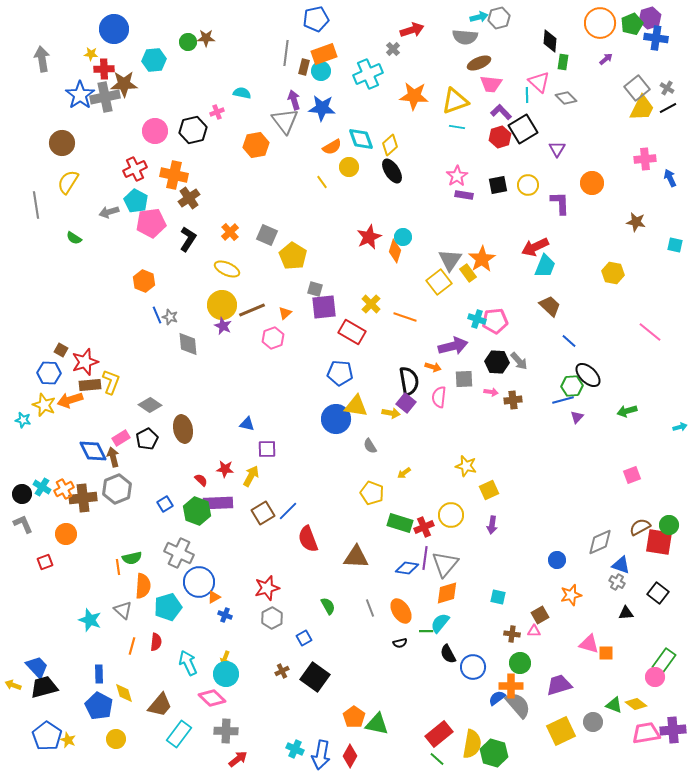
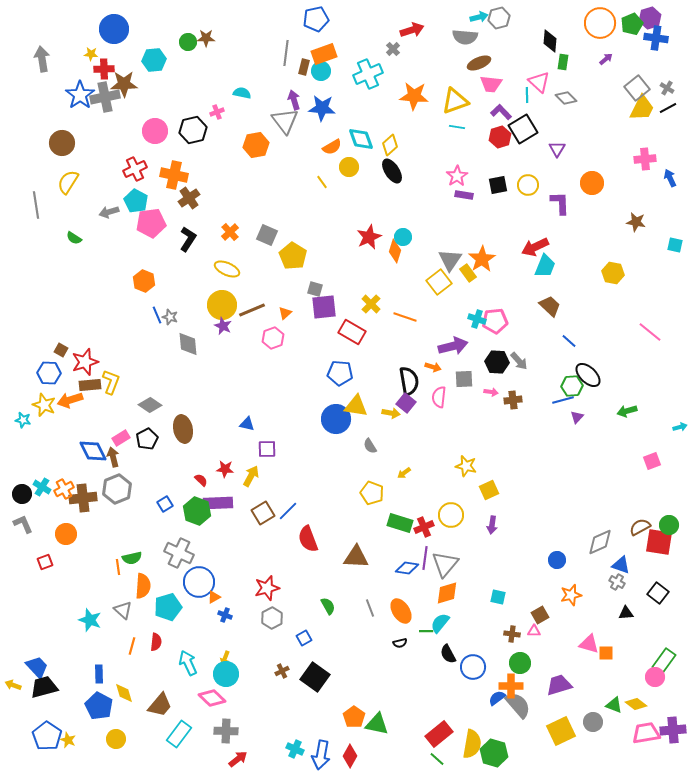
pink square at (632, 475): moved 20 px right, 14 px up
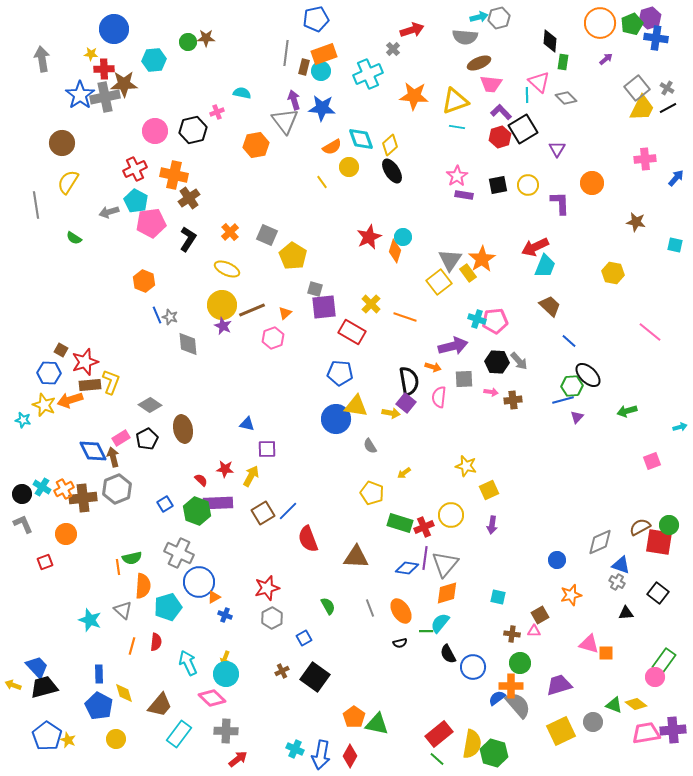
blue arrow at (670, 178): moved 6 px right; rotated 66 degrees clockwise
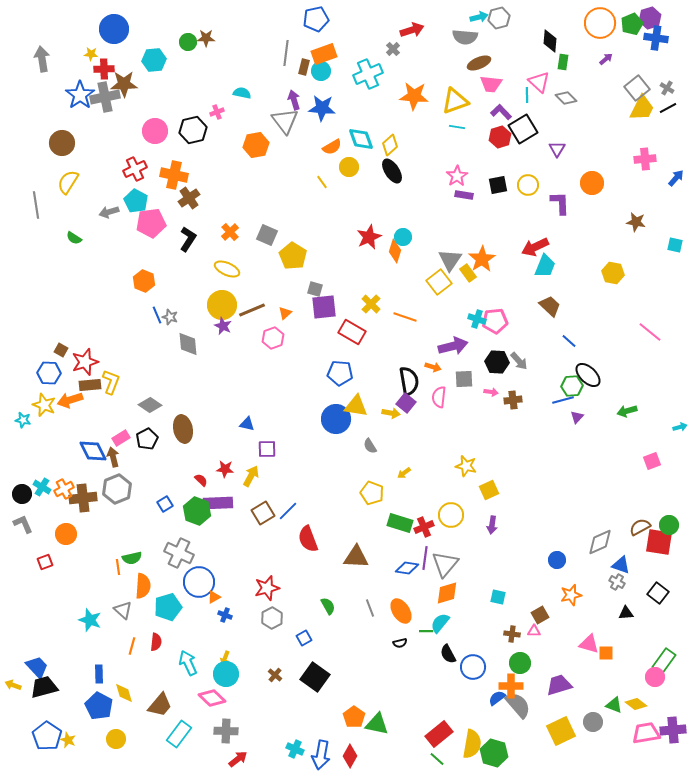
brown cross at (282, 671): moved 7 px left, 4 px down; rotated 24 degrees counterclockwise
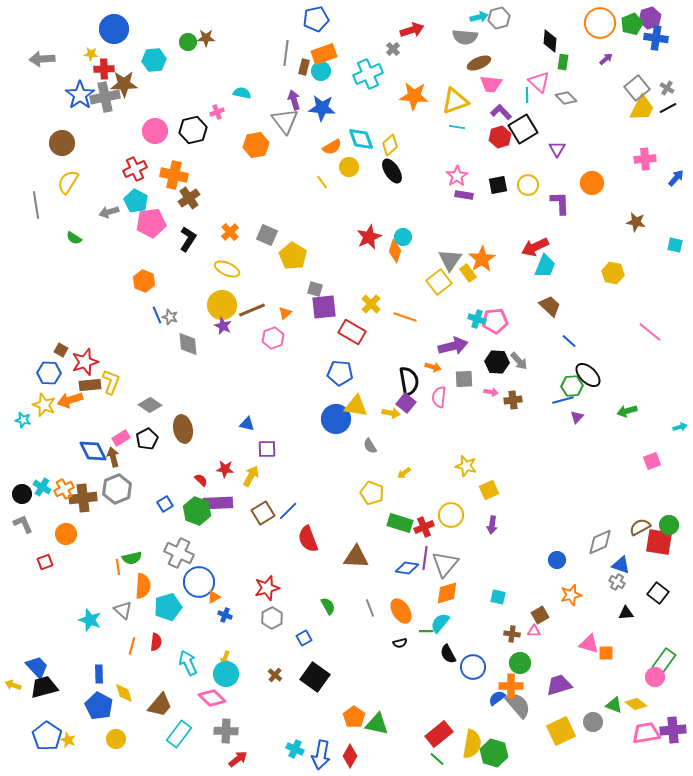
gray arrow at (42, 59): rotated 85 degrees counterclockwise
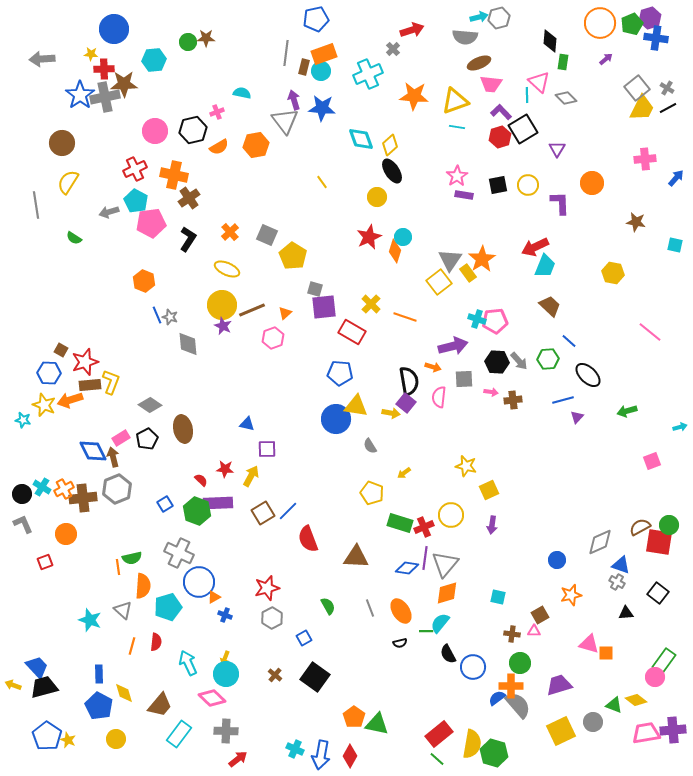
orange semicircle at (332, 147): moved 113 px left
yellow circle at (349, 167): moved 28 px right, 30 px down
green hexagon at (572, 386): moved 24 px left, 27 px up
yellow diamond at (636, 704): moved 4 px up
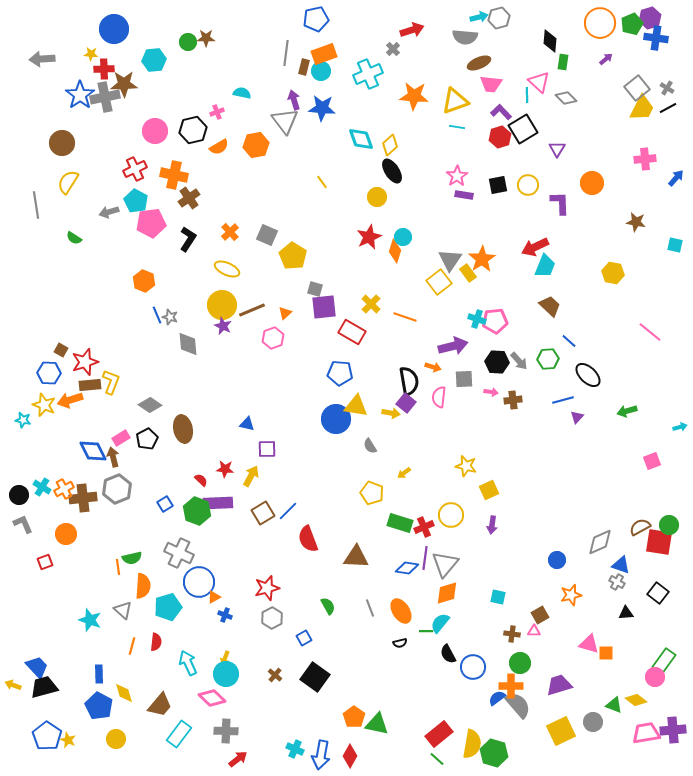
black circle at (22, 494): moved 3 px left, 1 px down
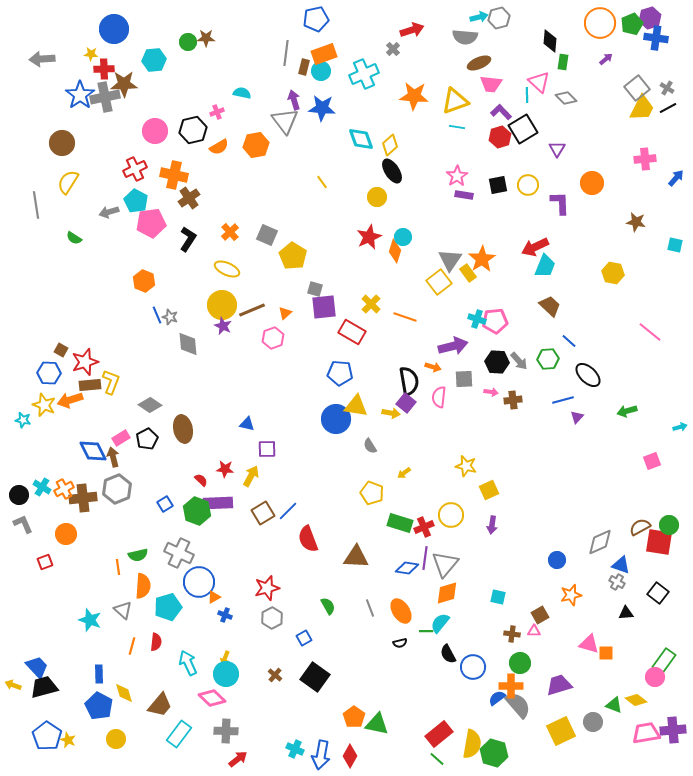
cyan cross at (368, 74): moved 4 px left
green semicircle at (132, 558): moved 6 px right, 3 px up
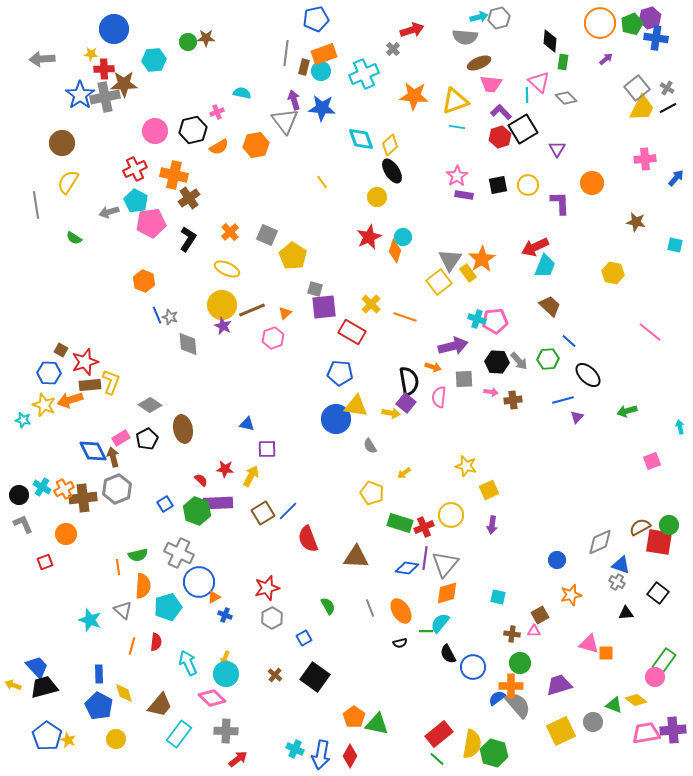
cyan arrow at (680, 427): rotated 88 degrees counterclockwise
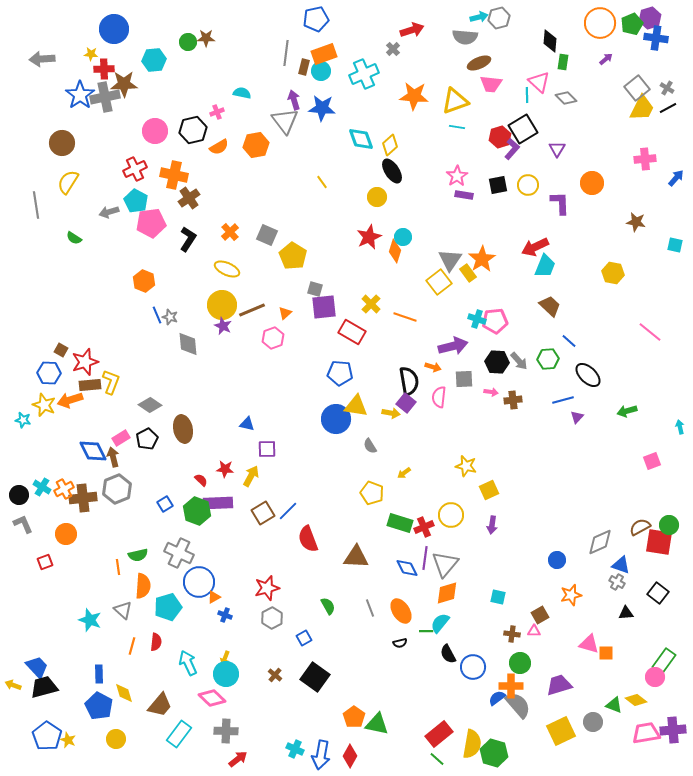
purple L-shape at (501, 112): moved 11 px right, 37 px down; rotated 85 degrees clockwise
blue diamond at (407, 568): rotated 55 degrees clockwise
